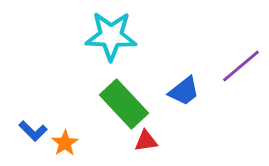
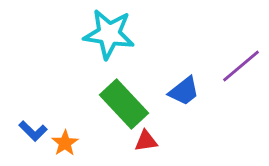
cyan star: moved 2 px left, 2 px up; rotated 6 degrees clockwise
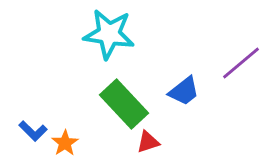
purple line: moved 3 px up
red triangle: moved 2 px right, 1 px down; rotated 10 degrees counterclockwise
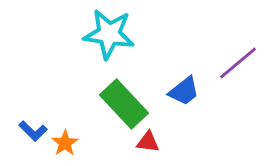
purple line: moved 3 px left
red triangle: rotated 25 degrees clockwise
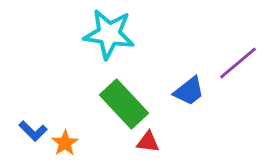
blue trapezoid: moved 5 px right
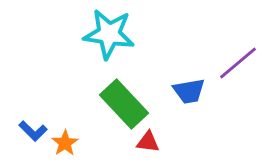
blue trapezoid: rotated 28 degrees clockwise
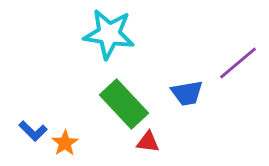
blue trapezoid: moved 2 px left, 2 px down
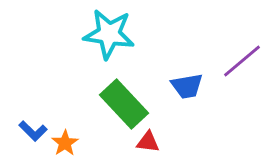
purple line: moved 4 px right, 2 px up
blue trapezoid: moved 7 px up
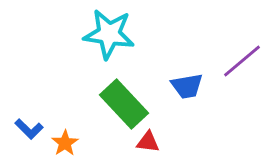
blue L-shape: moved 4 px left, 2 px up
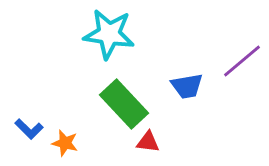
orange star: rotated 24 degrees counterclockwise
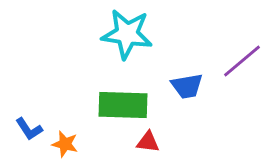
cyan star: moved 18 px right
green rectangle: moved 1 px left, 1 px down; rotated 45 degrees counterclockwise
blue L-shape: rotated 12 degrees clockwise
orange star: moved 1 px down
